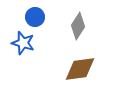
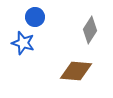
gray diamond: moved 12 px right, 4 px down
brown diamond: moved 4 px left, 2 px down; rotated 12 degrees clockwise
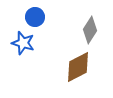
brown diamond: moved 2 px right, 4 px up; rotated 32 degrees counterclockwise
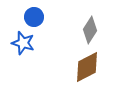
blue circle: moved 1 px left
brown diamond: moved 9 px right
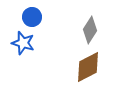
blue circle: moved 2 px left
brown diamond: moved 1 px right
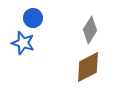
blue circle: moved 1 px right, 1 px down
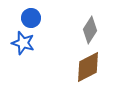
blue circle: moved 2 px left
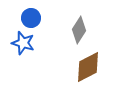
gray diamond: moved 11 px left
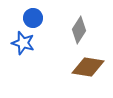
blue circle: moved 2 px right
brown diamond: rotated 36 degrees clockwise
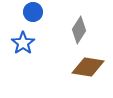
blue circle: moved 6 px up
blue star: rotated 20 degrees clockwise
